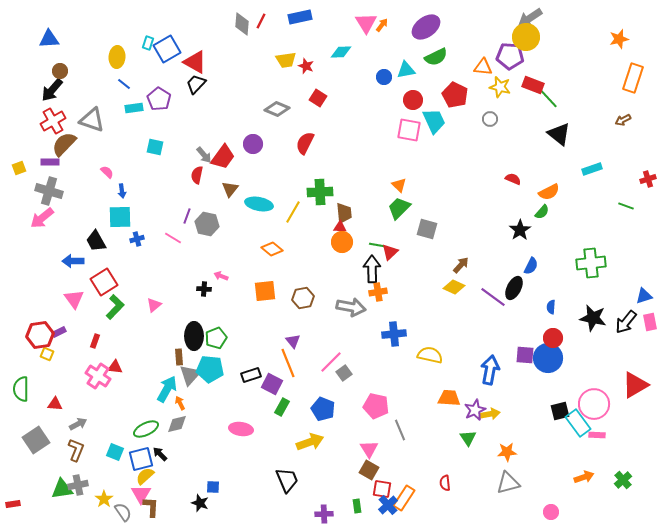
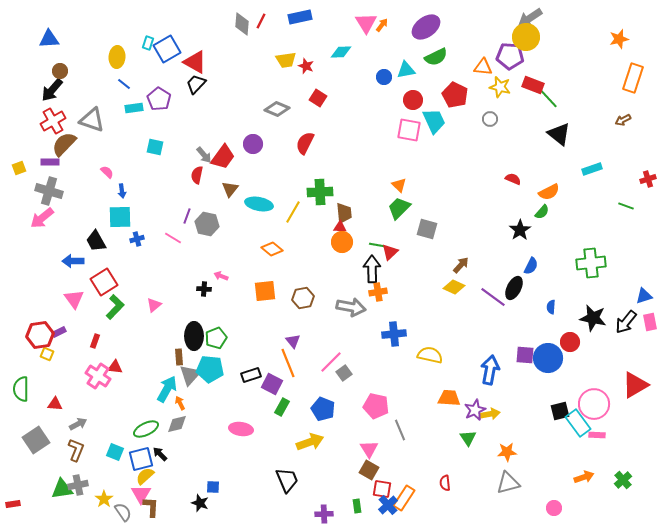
red circle at (553, 338): moved 17 px right, 4 px down
pink circle at (551, 512): moved 3 px right, 4 px up
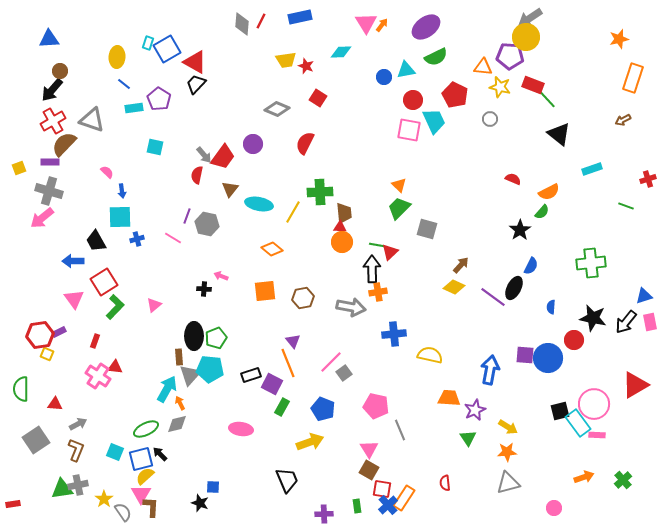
green line at (548, 98): moved 2 px left
red circle at (570, 342): moved 4 px right, 2 px up
yellow arrow at (490, 414): moved 18 px right, 13 px down; rotated 42 degrees clockwise
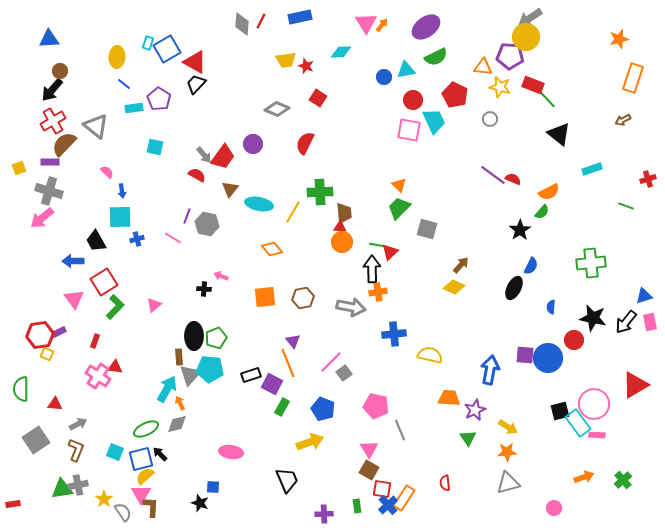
gray triangle at (92, 120): moved 4 px right, 6 px down; rotated 20 degrees clockwise
red semicircle at (197, 175): rotated 108 degrees clockwise
orange diamond at (272, 249): rotated 10 degrees clockwise
orange square at (265, 291): moved 6 px down
purple line at (493, 297): moved 122 px up
pink ellipse at (241, 429): moved 10 px left, 23 px down
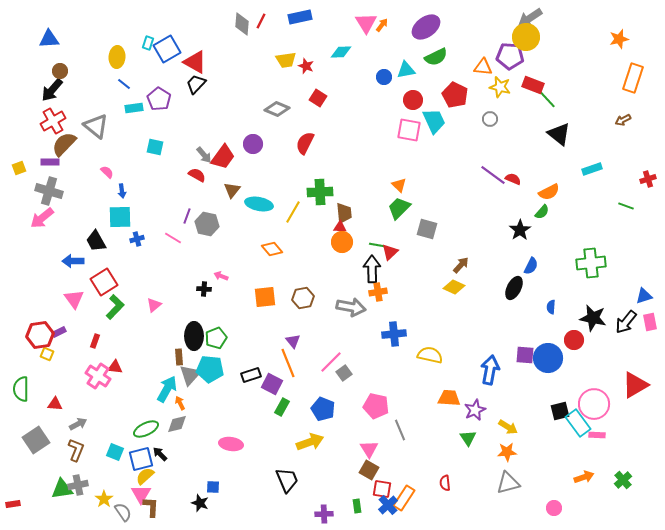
brown triangle at (230, 189): moved 2 px right, 1 px down
pink ellipse at (231, 452): moved 8 px up
